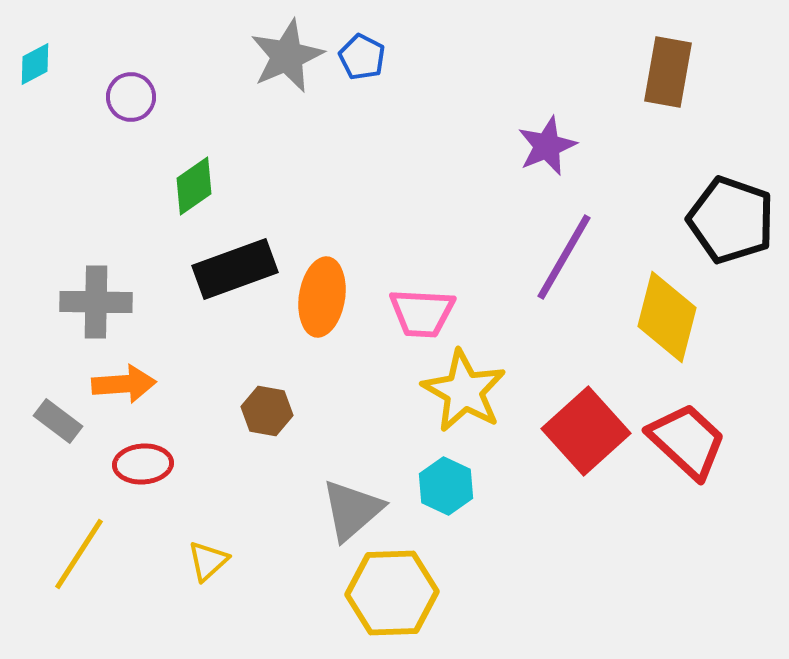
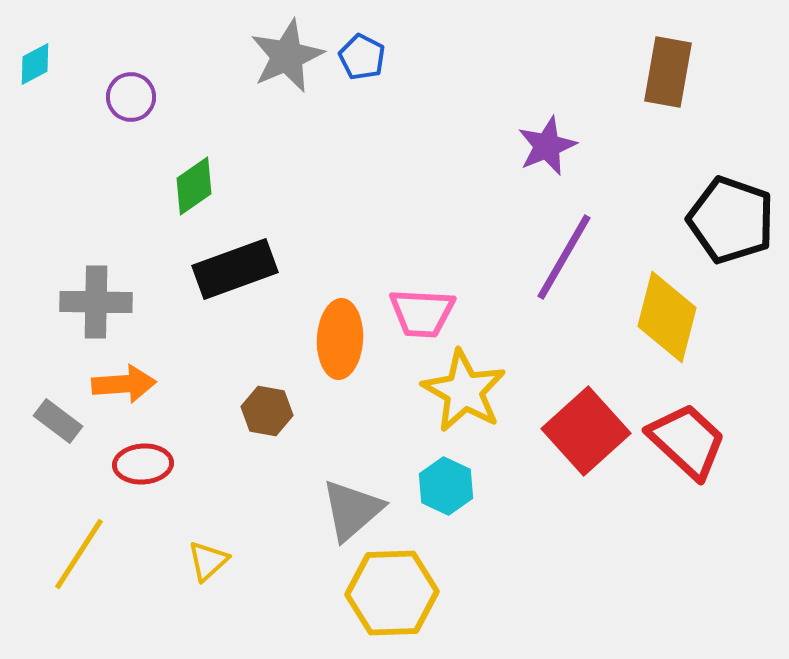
orange ellipse: moved 18 px right, 42 px down; rotated 6 degrees counterclockwise
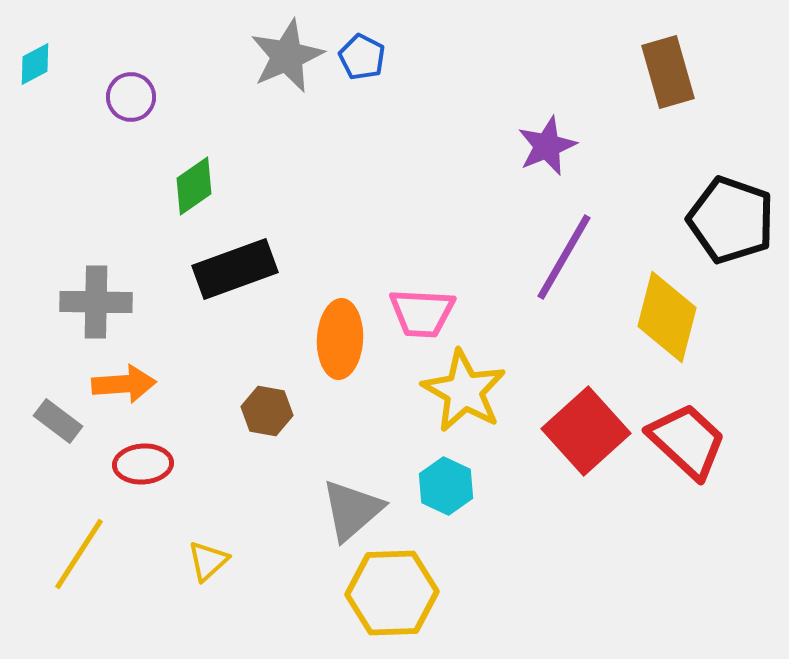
brown rectangle: rotated 26 degrees counterclockwise
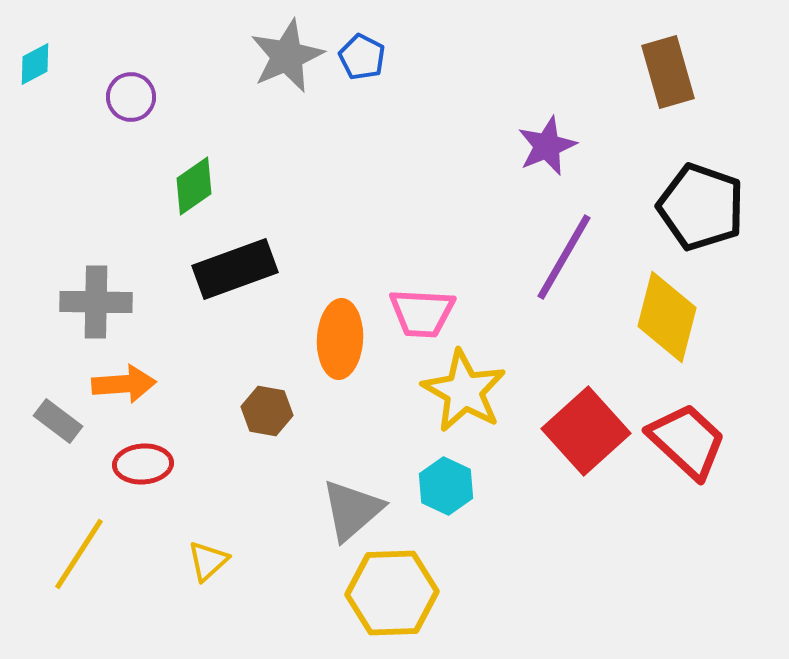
black pentagon: moved 30 px left, 13 px up
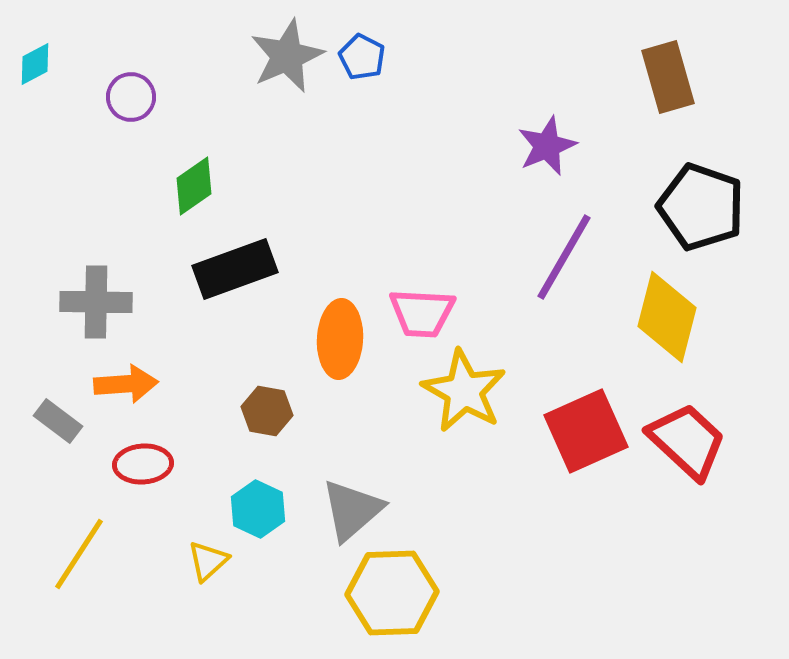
brown rectangle: moved 5 px down
orange arrow: moved 2 px right
red square: rotated 18 degrees clockwise
cyan hexagon: moved 188 px left, 23 px down
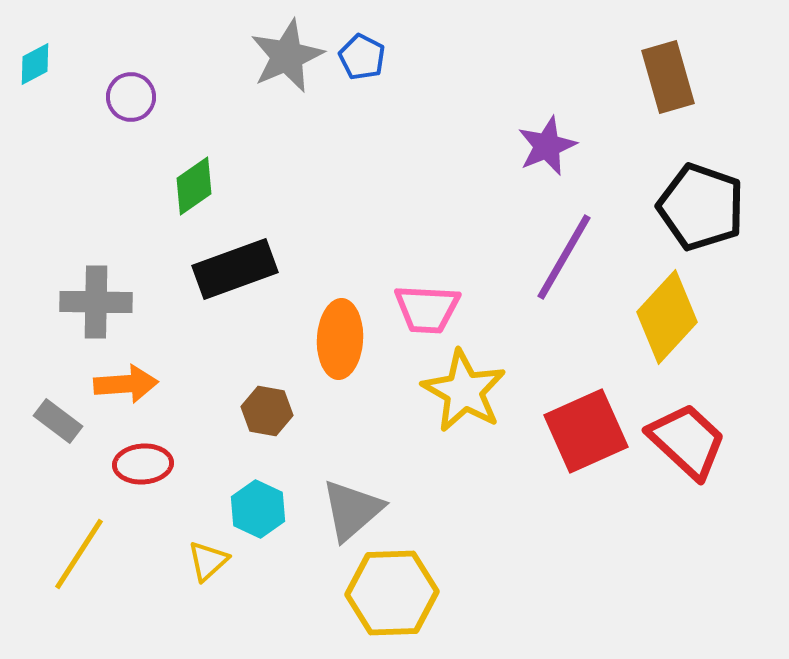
pink trapezoid: moved 5 px right, 4 px up
yellow diamond: rotated 28 degrees clockwise
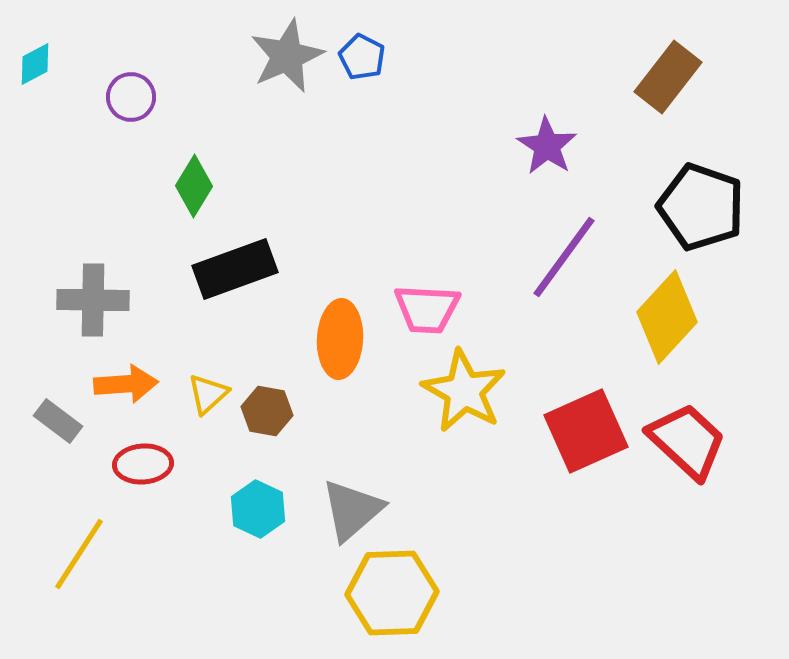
brown rectangle: rotated 54 degrees clockwise
purple star: rotated 16 degrees counterclockwise
green diamond: rotated 24 degrees counterclockwise
purple line: rotated 6 degrees clockwise
gray cross: moved 3 px left, 2 px up
yellow triangle: moved 167 px up
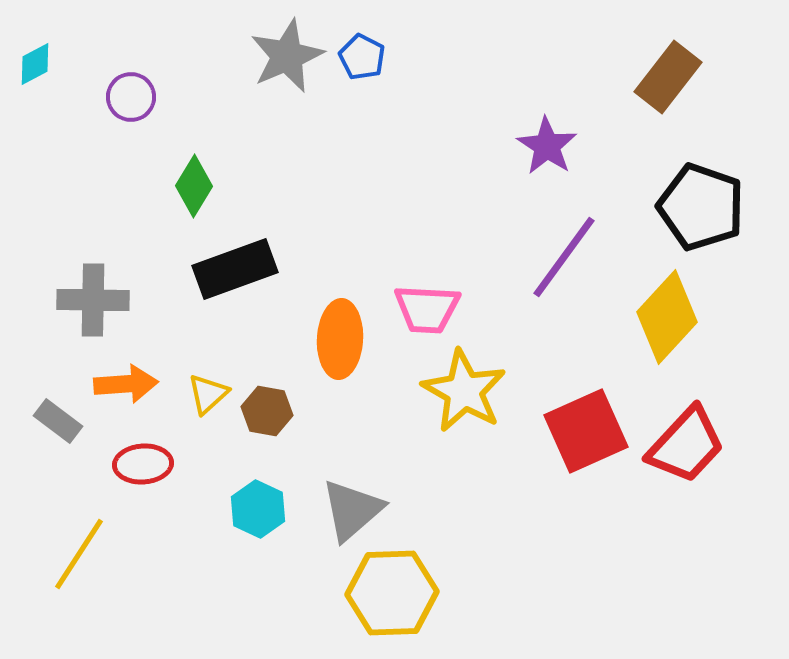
red trapezoid: moved 1 px left, 4 px down; rotated 90 degrees clockwise
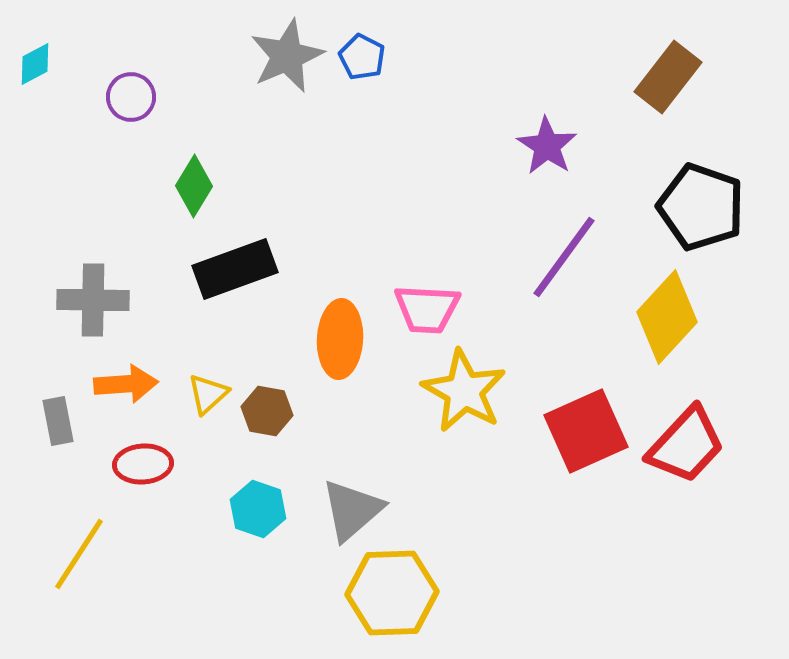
gray rectangle: rotated 42 degrees clockwise
cyan hexagon: rotated 6 degrees counterclockwise
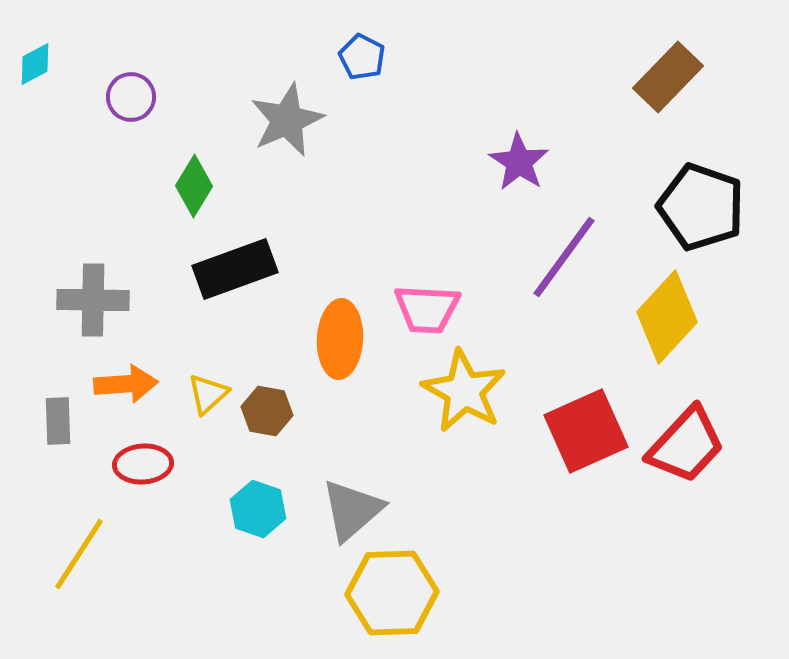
gray star: moved 64 px down
brown rectangle: rotated 6 degrees clockwise
purple star: moved 28 px left, 16 px down
gray rectangle: rotated 9 degrees clockwise
